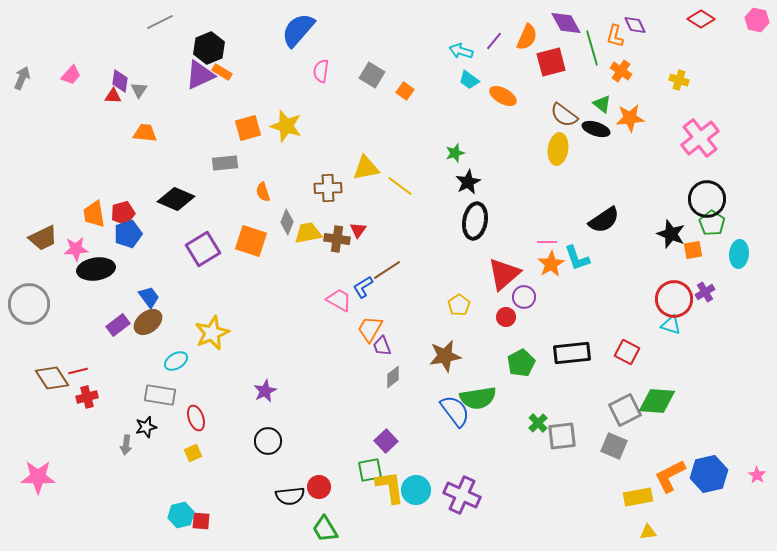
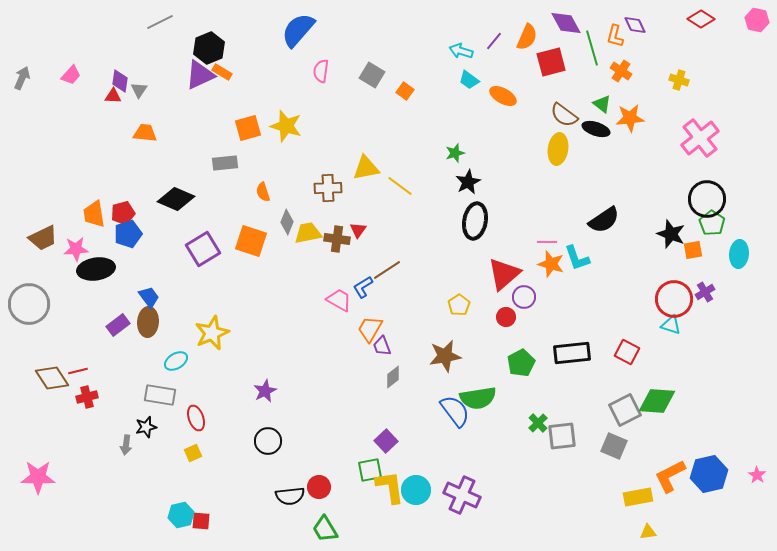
orange star at (551, 264): rotated 24 degrees counterclockwise
brown ellipse at (148, 322): rotated 48 degrees counterclockwise
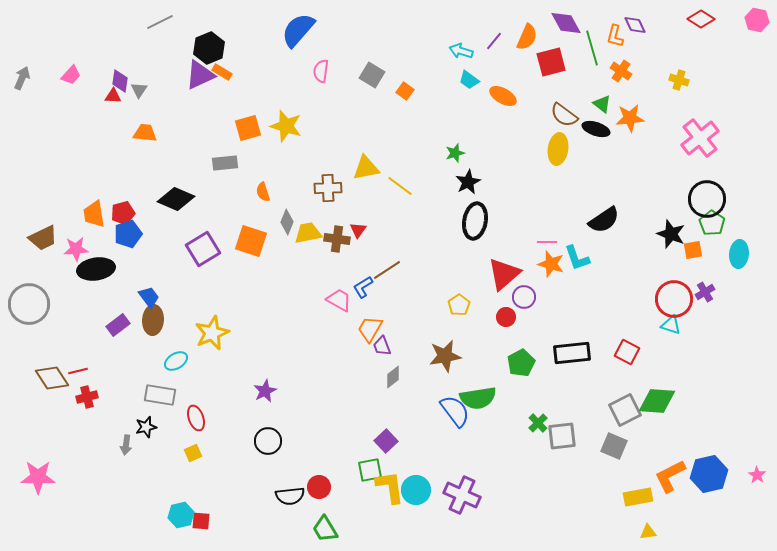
brown ellipse at (148, 322): moved 5 px right, 2 px up
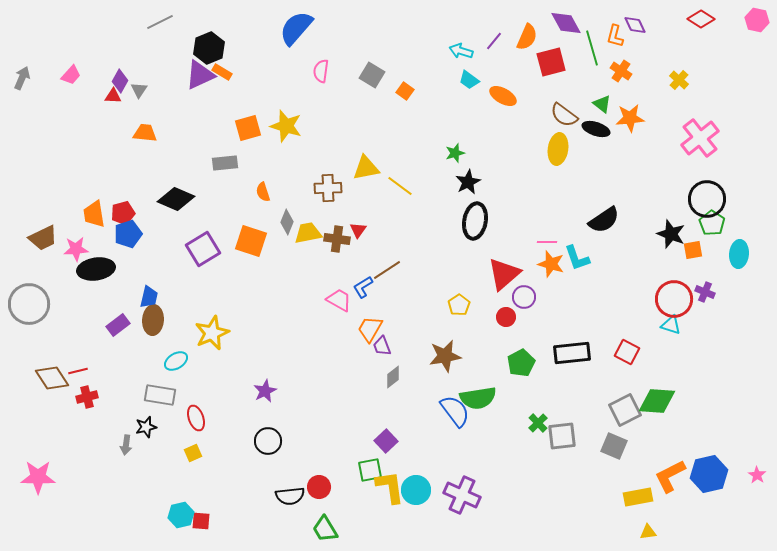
blue semicircle at (298, 30): moved 2 px left, 2 px up
yellow cross at (679, 80): rotated 24 degrees clockwise
purple diamond at (120, 81): rotated 20 degrees clockwise
purple cross at (705, 292): rotated 36 degrees counterclockwise
blue trapezoid at (149, 297): rotated 50 degrees clockwise
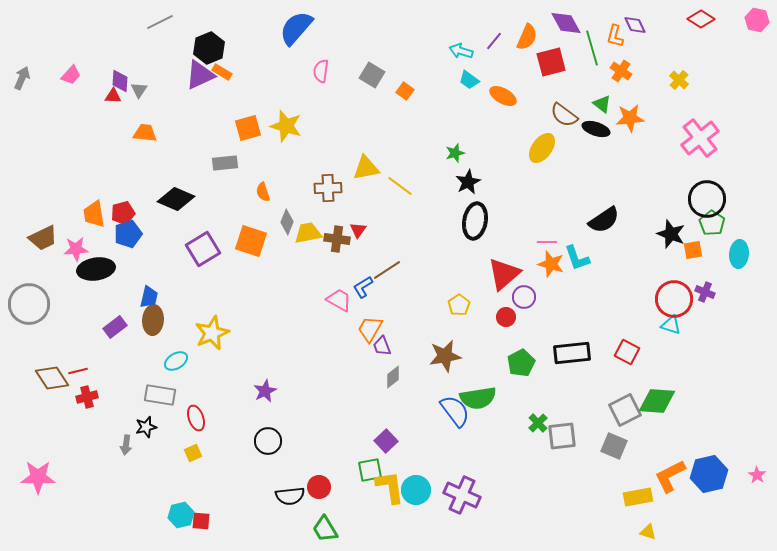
purple diamond at (120, 81): rotated 25 degrees counterclockwise
yellow ellipse at (558, 149): moved 16 px left, 1 px up; rotated 28 degrees clockwise
purple rectangle at (118, 325): moved 3 px left, 2 px down
yellow triangle at (648, 532): rotated 24 degrees clockwise
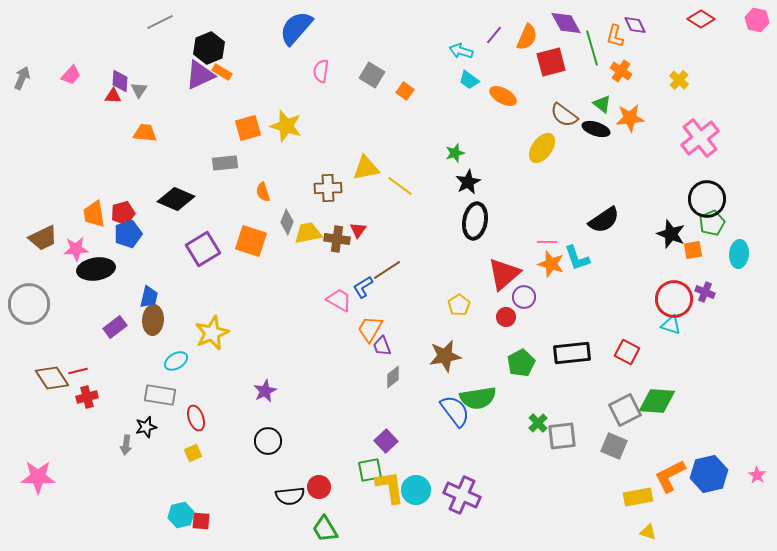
purple line at (494, 41): moved 6 px up
green pentagon at (712, 223): rotated 15 degrees clockwise
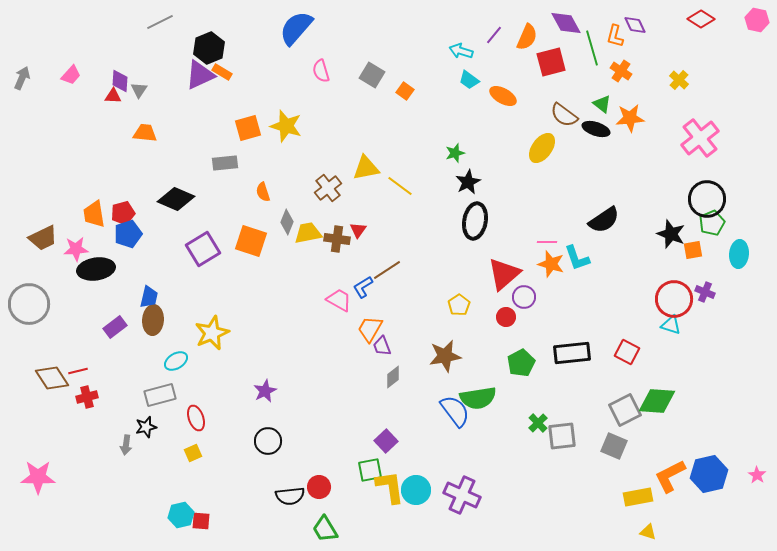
pink semicircle at (321, 71): rotated 25 degrees counterclockwise
brown cross at (328, 188): rotated 36 degrees counterclockwise
gray rectangle at (160, 395): rotated 24 degrees counterclockwise
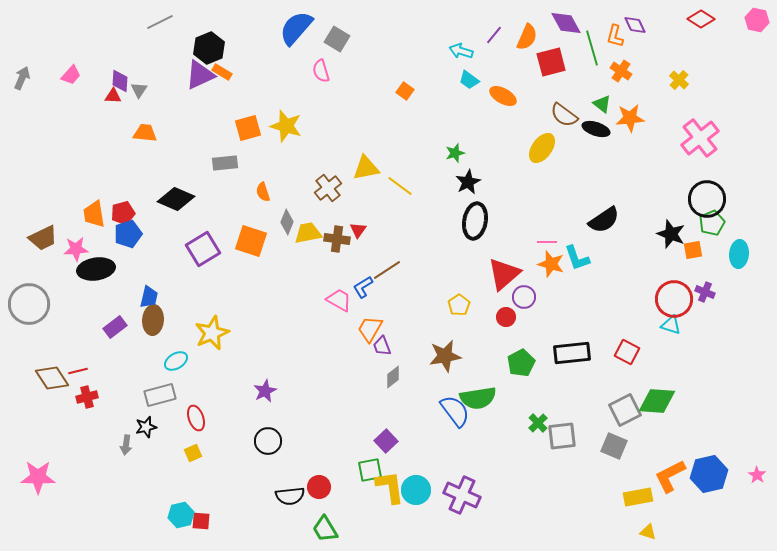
gray square at (372, 75): moved 35 px left, 36 px up
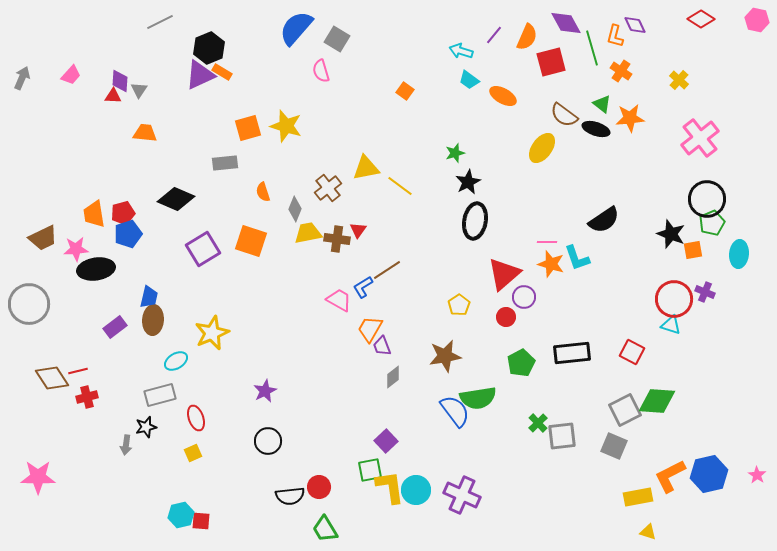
gray diamond at (287, 222): moved 8 px right, 13 px up
red square at (627, 352): moved 5 px right
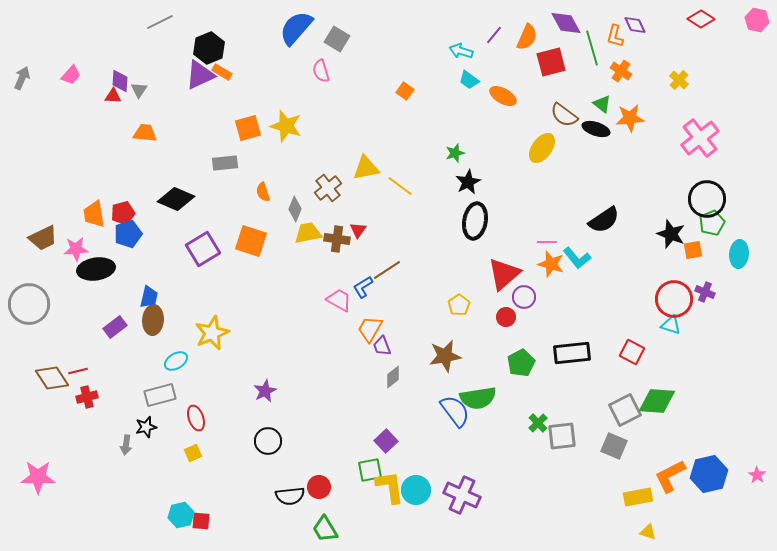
cyan L-shape at (577, 258): rotated 20 degrees counterclockwise
